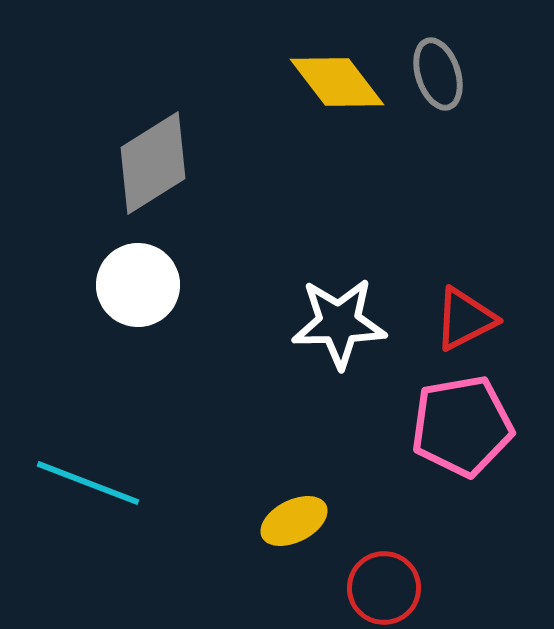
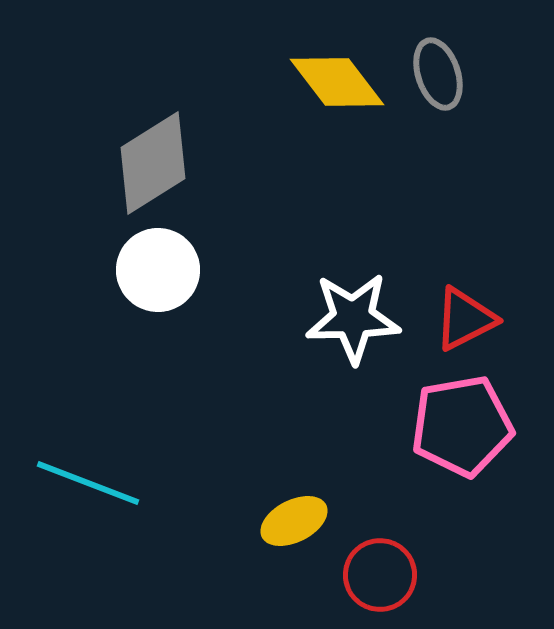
white circle: moved 20 px right, 15 px up
white star: moved 14 px right, 5 px up
red circle: moved 4 px left, 13 px up
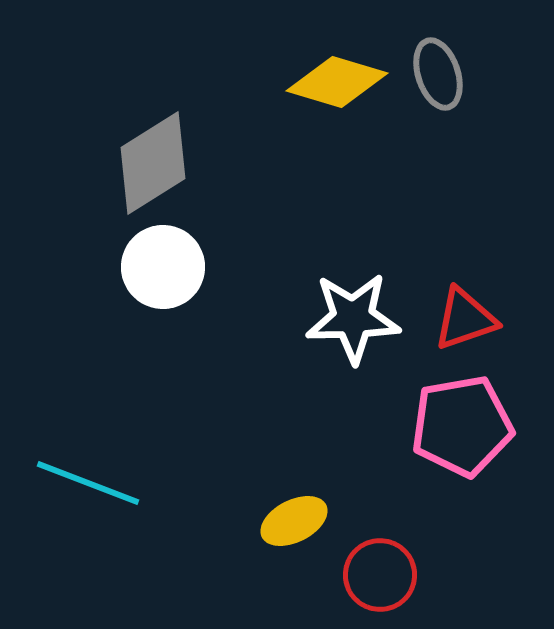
yellow diamond: rotated 36 degrees counterclockwise
white circle: moved 5 px right, 3 px up
red triangle: rotated 8 degrees clockwise
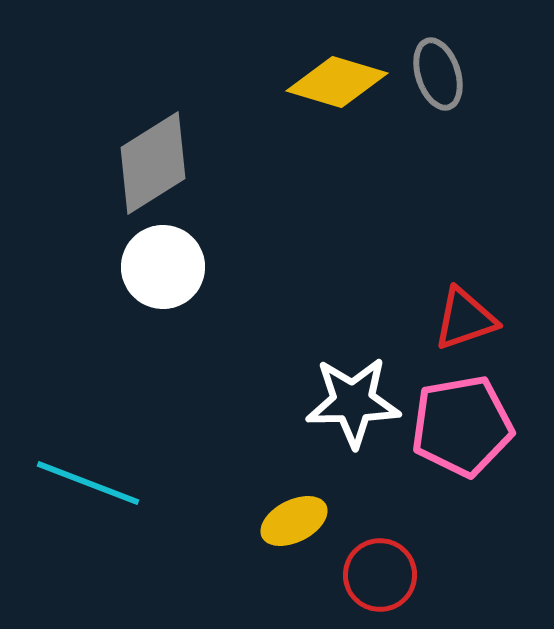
white star: moved 84 px down
